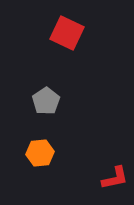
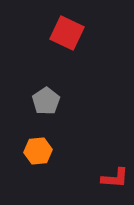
orange hexagon: moved 2 px left, 2 px up
red L-shape: rotated 16 degrees clockwise
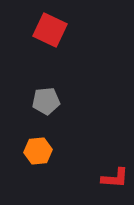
red square: moved 17 px left, 3 px up
gray pentagon: rotated 28 degrees clockwise
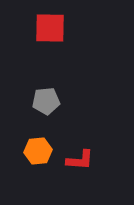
red square: moved 2 px up; rotated 24 degrees counterclockwise
red L-shape: moved 35 px left, 18 px up
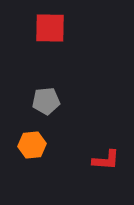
orange hexagon: moved 6 px left, 6 px up
red L-shape: moved 26 px right
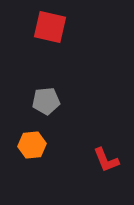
red square: moved 1 px up; rotated 12 degrees clockwise
red L-shape: rotated 64 degrees clockwise
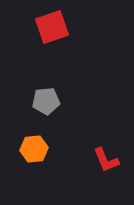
red square: moved 2 px right; rotated 32 degrees counterclockwise
orange hexagon: moved 2 px right, 4 px down
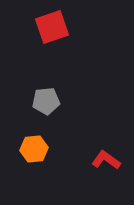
red L-shape: rotated 148 degrees clockwise
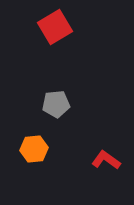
red square: moved 3 px right; rotated 12 degrees counterclockwise
gray pentagon: moved 10 px right, 3 px down
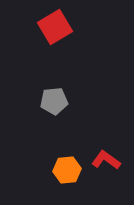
gray pentagon: moved 2 px left, 3 px up
orange hexagon: moved 33 px right, 21 px down
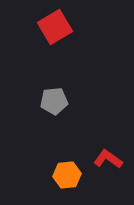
red L-shape: moved 2 px right, 1 px up
orange hexagon: moved 5 px down
